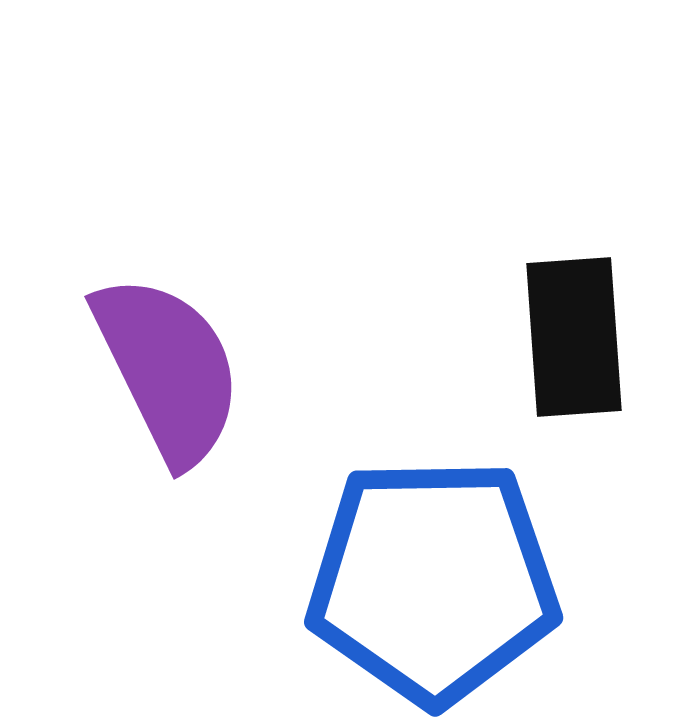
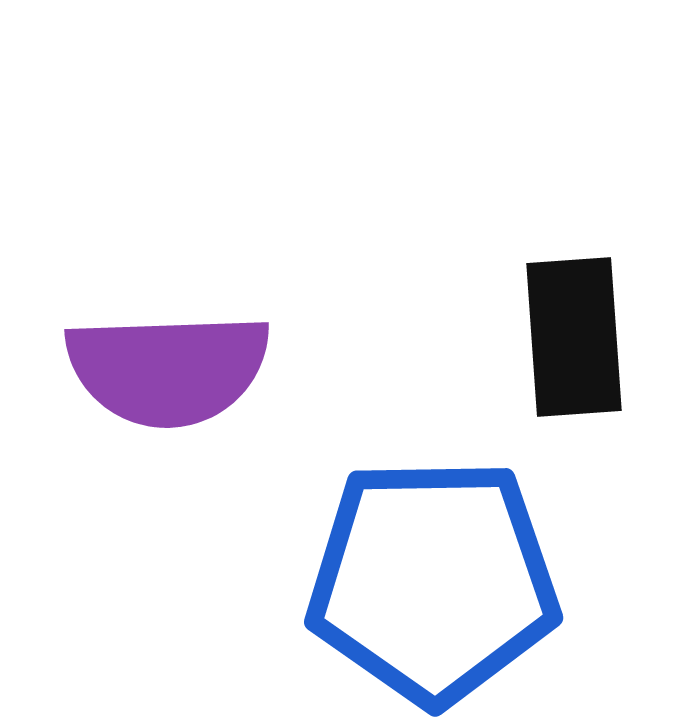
purple semicircle: rotated 114 degrees clockwise
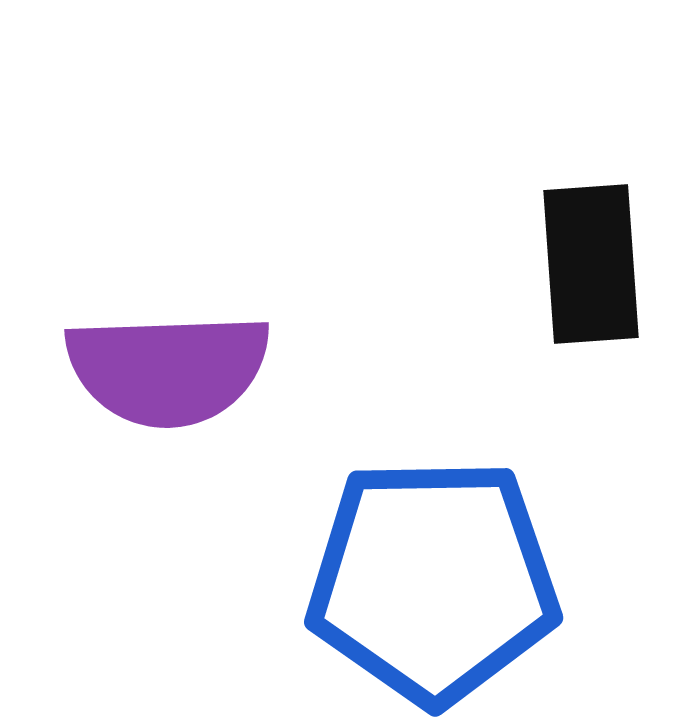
black rectangle: moved 17 px right, 73 px up
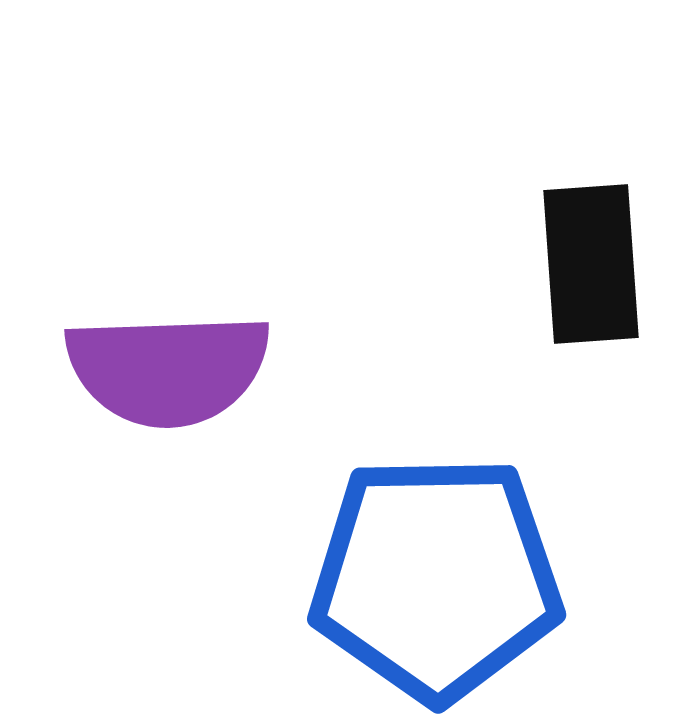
blue pentagon: moved 3 px right, 3 px up
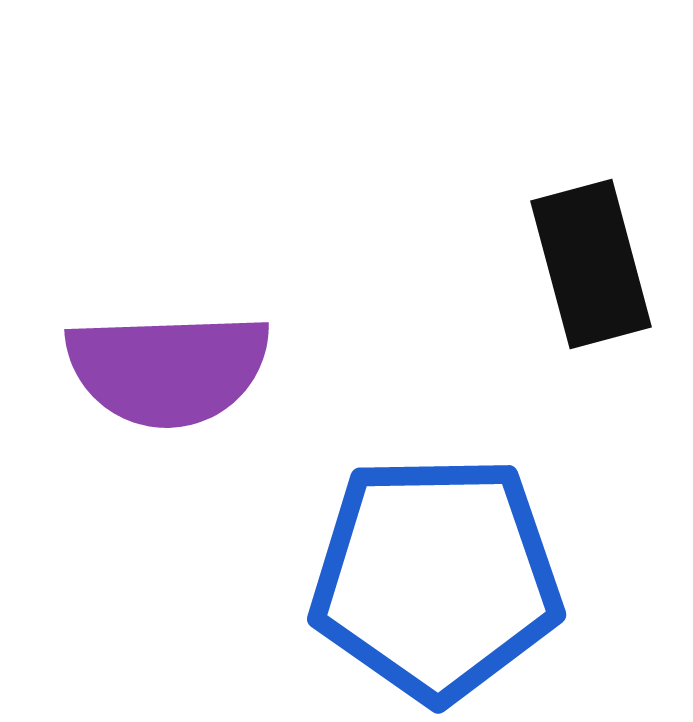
black rectangle: rotated 11 degrees counterclockwise
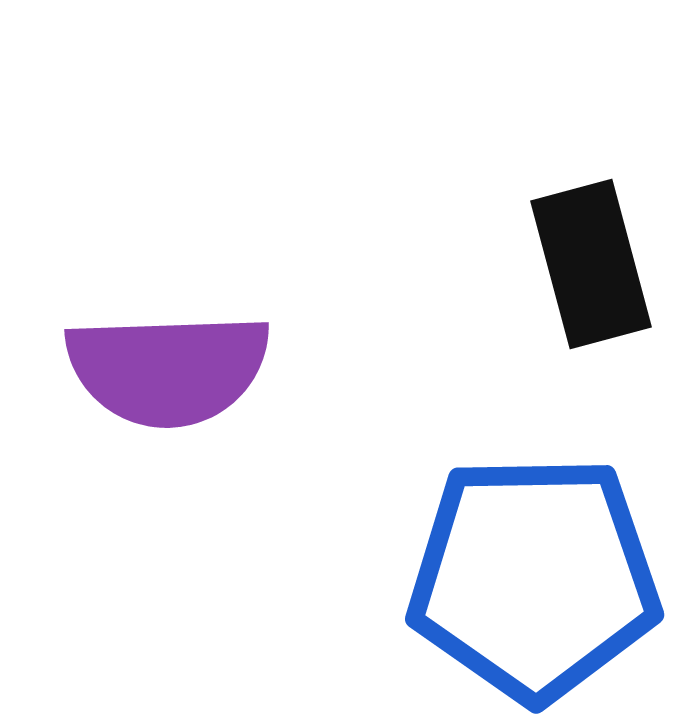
blue pentagon: moved 98 px right
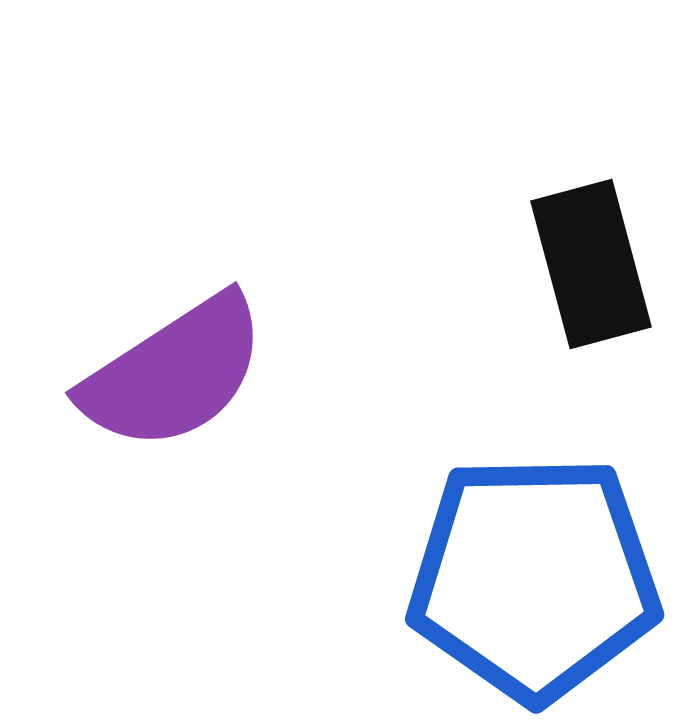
purple semicircle: moved 6 px right, 4 px down; rotated 31 degrees counterclockwise
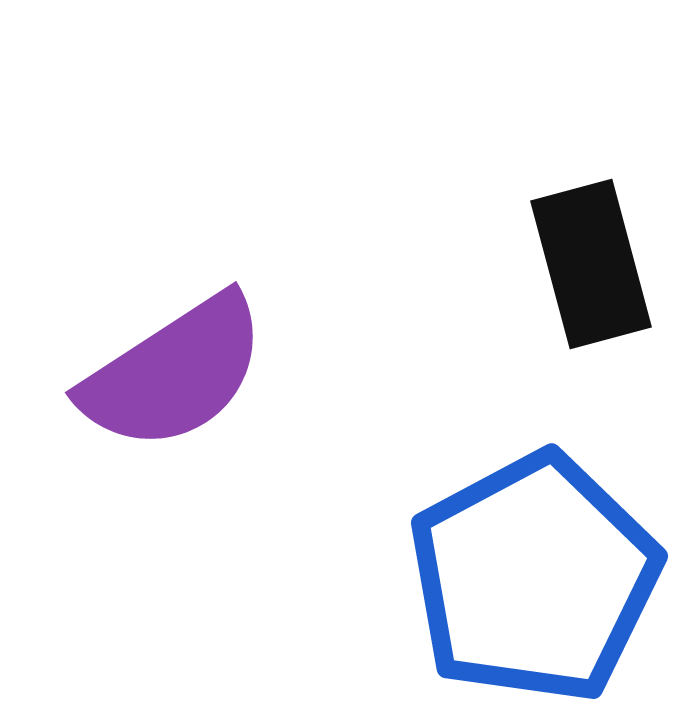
blue pentagon: rotated 27 degrees counterclockwise
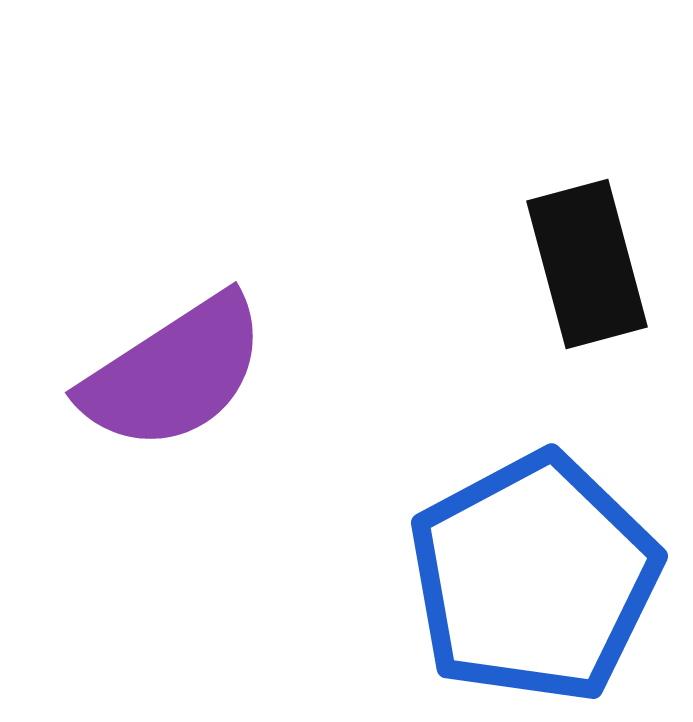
black rectangle: moved 4 px left
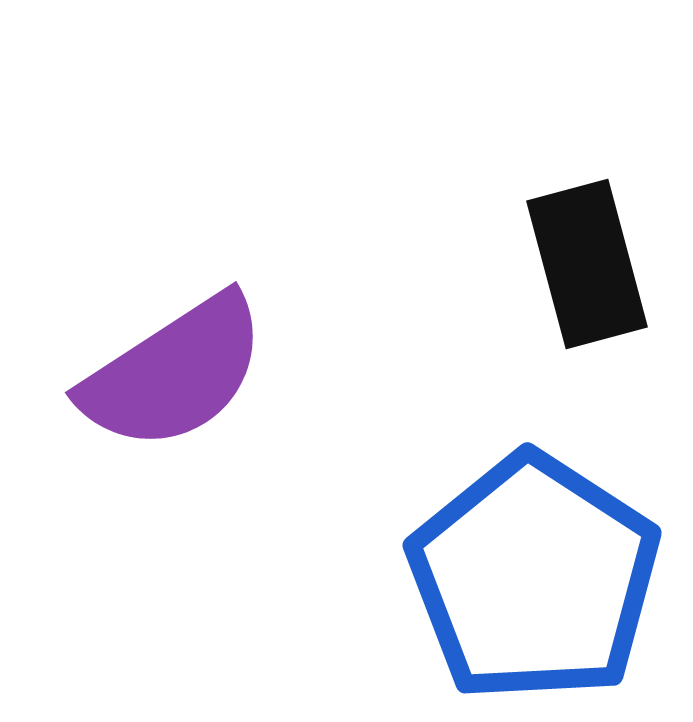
blue pentagon: rotated 11 degrees counterclockwise
